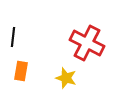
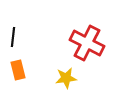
orange rectangle: moved 3 px left, 1 px up; rotated 24 degrees counterclockwise
yellow star: rotated 25 degrees counterclockwise
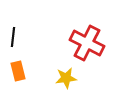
orange rectangle: moved 1 px down
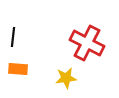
orange rectangle: moved 2 px up; rotated 72 degrees counterclockwise
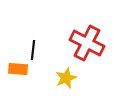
black line: moved 20 px right, 13 px down
yellow star: rotated 15 degrees counterclockwise
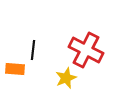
red cross: moved 1 px left, 7 px down
orange rectangle: moved 3 px left
